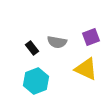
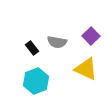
purple square: moved 1 px up; rotated 24 degrees counterclockwise
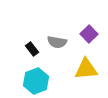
purple square: moved 2 px left, 2 px up
black rectangle: moved 1 px down
yellow triangle: rotated 30 degrees counterclockwise
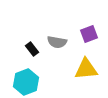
purple square: rotated 24 degrees clockwise
cyan hexagon: moved 10 px left, 1 px down
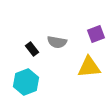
purple square: moved 7 px right
yellow triangle: moved 3 px right, 2 px up
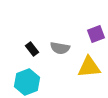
gray semicircle: moved 3 px right, 6 px down
cyan hexagon: moved 1 px right
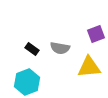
black rectangle: rotated 16 degrees counterclockwise
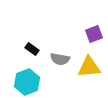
purple square: moved 2 px left
gray semicircle: moved 11 px down
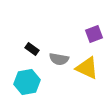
gray semicircle: moved 1 px left
yellow triangle: moved 2 px left, 1 px down; rotated 30 degrees clockwise
cyan hexagon: rotated 10 degrees clockwise
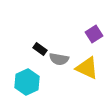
purple square: rotated 12 degrees counterclockwise
black rectangle: moved 8 px right
cyan hexagon: rotated 15 degrees counterclockwise
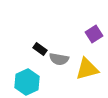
yellow triangle: moved 1 px down; rotated 40 degrees counterclockwise
